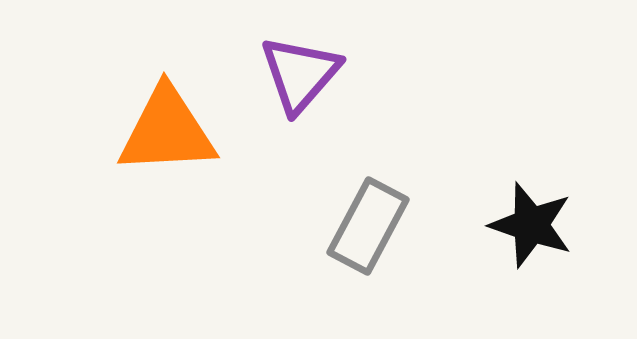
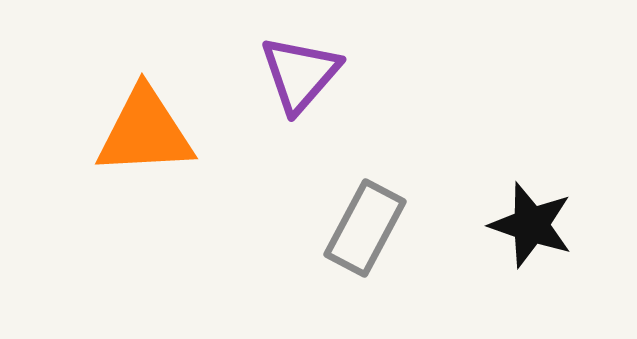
orange triangle: moved 22 px left, 1 px down
gray rectangle: moved 3 px left, 2 px down
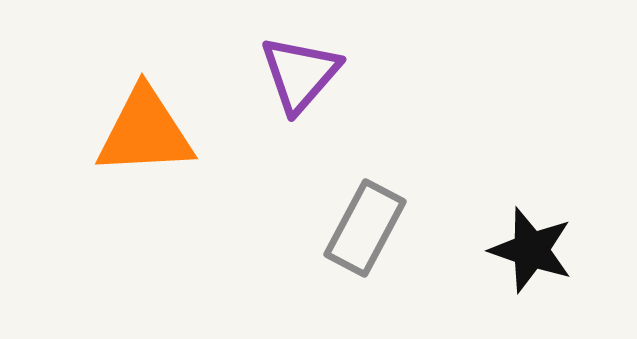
black star: moved 25 px down
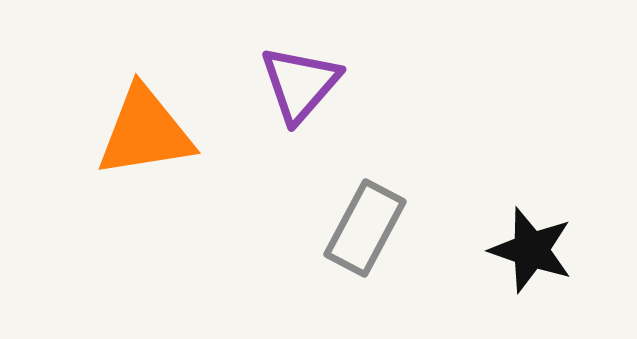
purple triangle: moved 10 px down
orange triangle: rotated 6 degrees counterclockwise
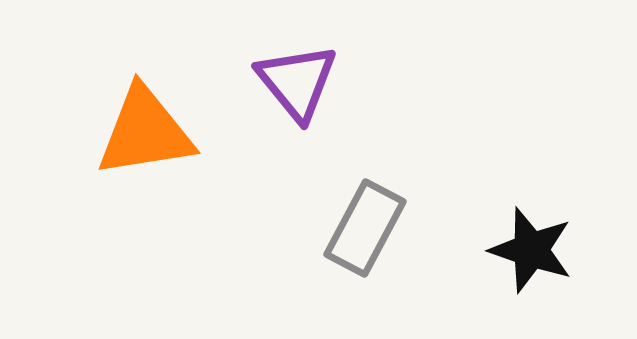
purple triangle: moved 3 px left, 2 px up; rotated 20 degrees counterclockwise
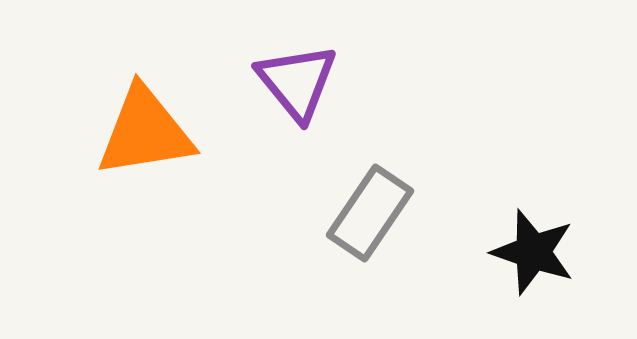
gray rectangle: moved 5 px right, 15 px up; rotated 6 degrees clockwise
black star: moved 2 px right, 2 px down
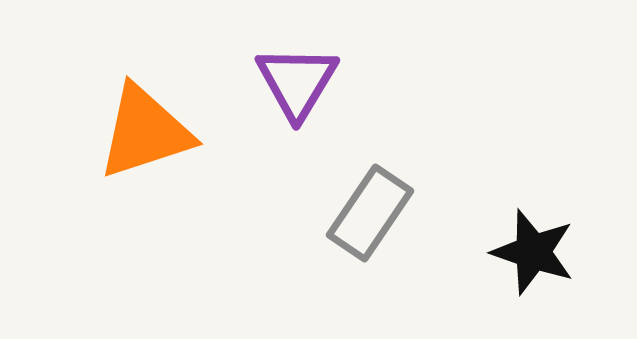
purple triangle: rotated 10 degrees clockwise
orange triangle: rotated 9 degrees counterclockwise
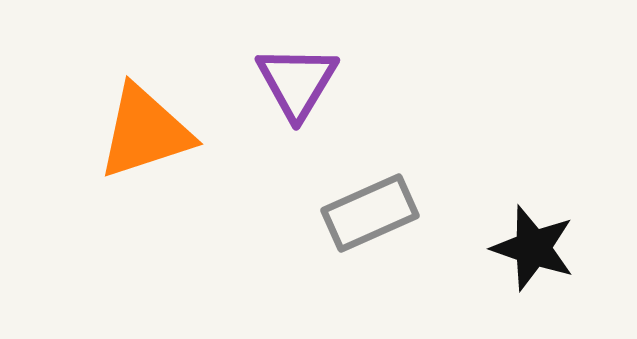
gray rectangle: rotated 32 degrees clockwise
black star: moved 4 px up
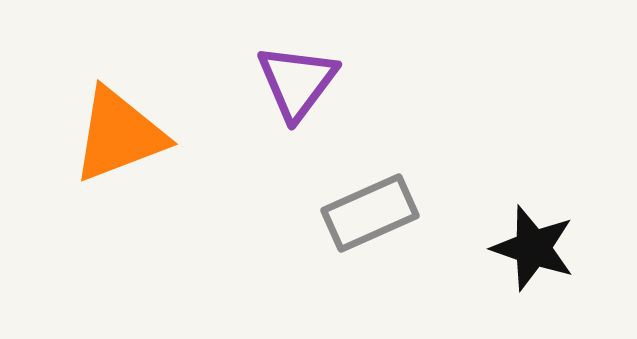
purple triangle: rotated 6 degrees clockwise
orange triangle: moved 26 px left, 3 px down; rotated 3 degrees counterclockwise
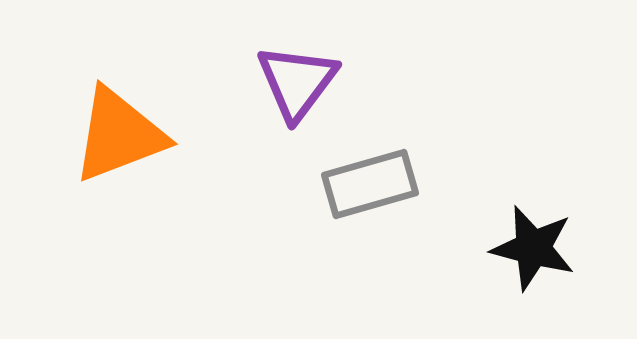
gray rectangle: moved 29 px up; rotated 8 degrees clockwise
black star: rotated 4 degrees counterclockwise
